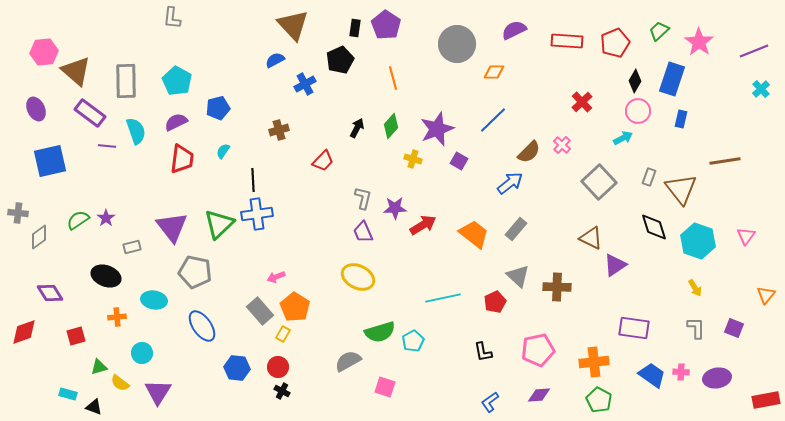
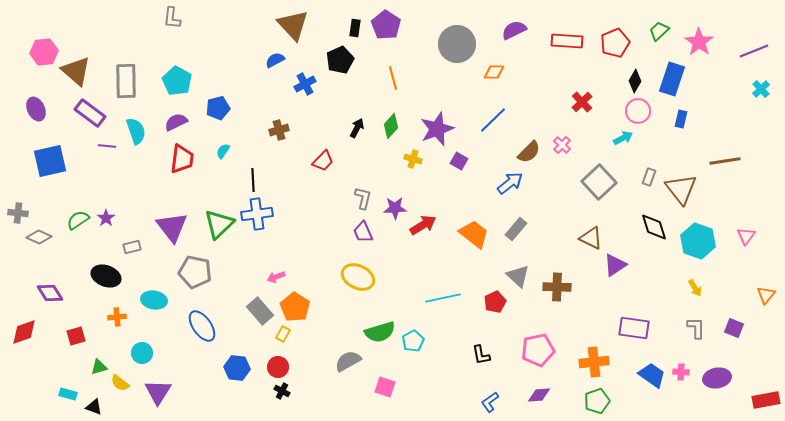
gray diamond at (39, 237): rotated 60 degrees clockwise
black L-shape at (483, 352): moved 2 px left, 3 px down
green pentagon at (599, 400): moved 2 px left, 1 px down; rotated 25 degrees clockwise
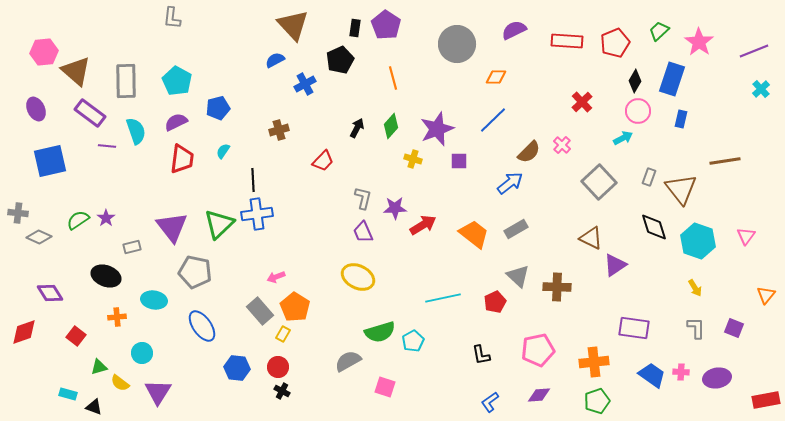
orange diamond at (494, 72): moved 2 px right, 5 px down
purple square at (459, 161): rotated 30 degrees counterclockwise
gray rectangle at (516, 229): rotated 20 degrees clockwise
red square at (76, 336): rotated 36 degrees counterclockwise
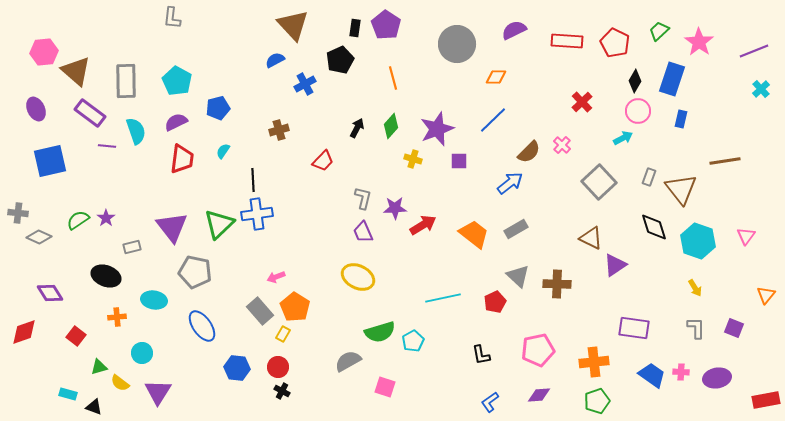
red pentagon at (615, 43): rotated 24 degrees counterclockwise
brown cross at (557, 287): moved 3 px up
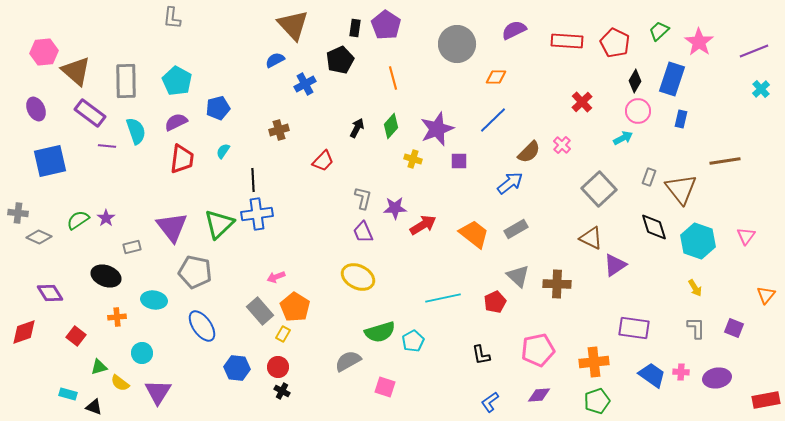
gray square at (599, 182): moved 7 px down
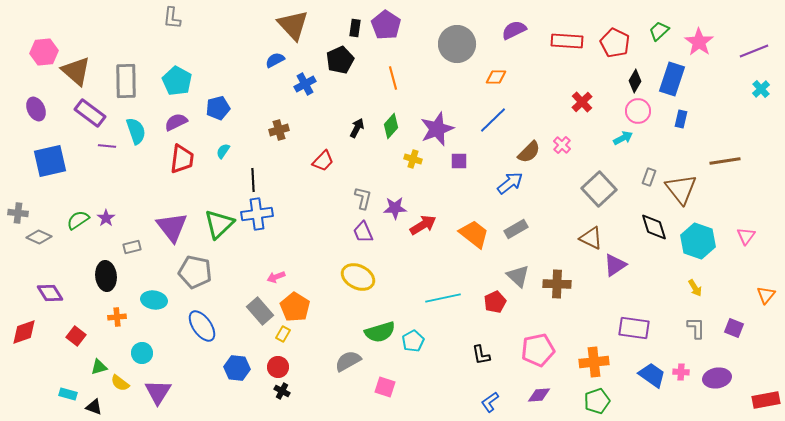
black ellipse at (106, 276): rotated 64 degrees clockwise
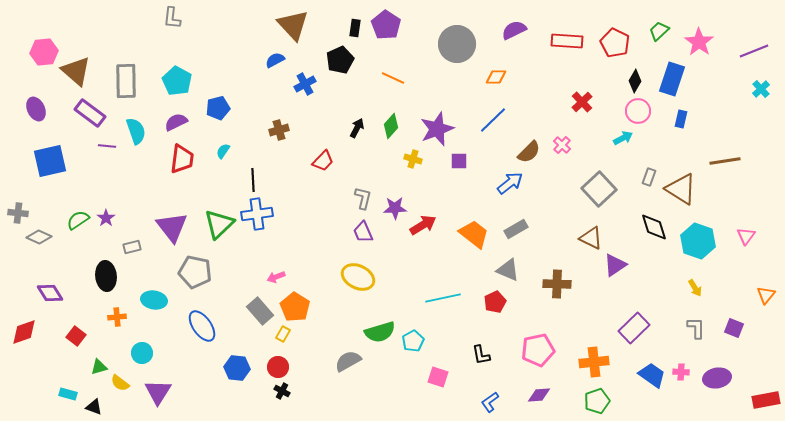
orange line at (393, 78): rotated 50 degrees counterclockwise
brown triangle at (681, 189): rotated 20 degrees counterclockwise
gray triangle at (518, 276): moved 10 px left, 6 px up; rotated 20 degrees counterclockwise
purple rectangle at (634, 328): rotated 52 degrees counterclockwise
pink square at (385, 387): moved 53 px right, 10 px up
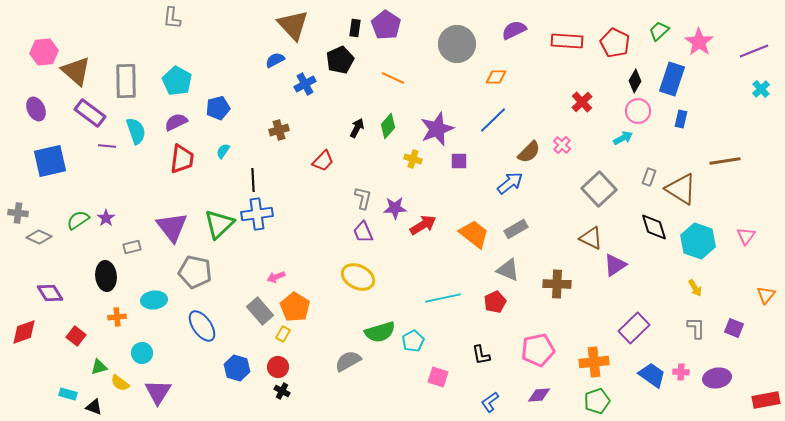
green diamond at (391, 126): moved 3 px left
cyan ellipse at (154, 300): rotated 15 degrees counterclockwise
blue hexagon at (237, 368): rotated 10 degrees clockwise
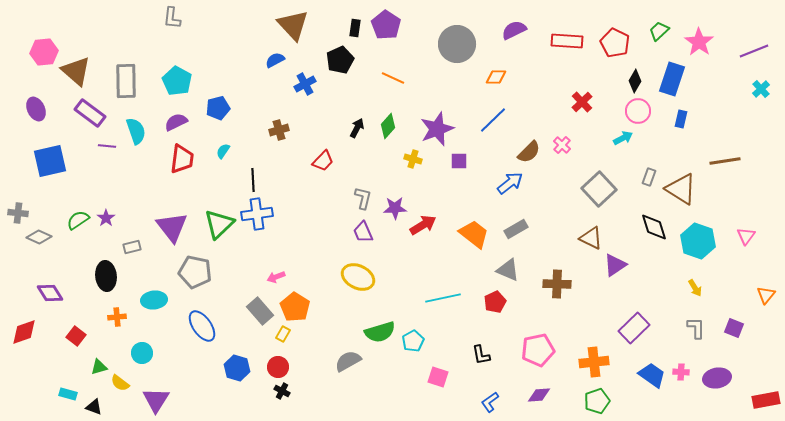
purple triangle at (158, 392): moved 2 px left, 8 px down
